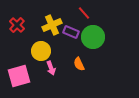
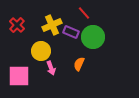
orange semicircle: rotated 48 degrees clockwise
pink square: rotated 15 degrees clockwise
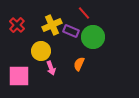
purple rectangle: moved 1 px up
